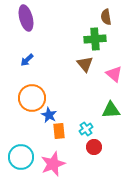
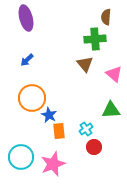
brown semicircle: rotated 14 degrees clockwise
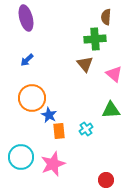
red circle: moved 12 px right, 33 px down
